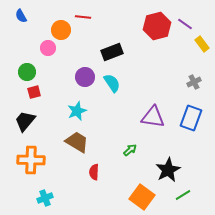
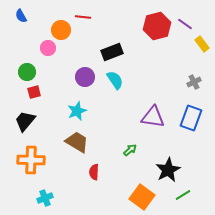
cyan semicircle: moved 3 px right, 3 px up
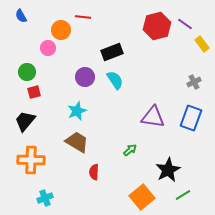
orange square: rotated 15 degrees clockwise
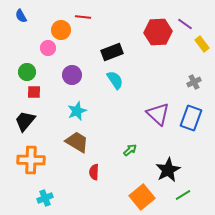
red hexagon: moved 1 px right, 6 px down; rotated 12 degrees clockwise
purple circle: moved 13 px left, 2 px up
red square: rotated 16 degrees clockwise
purple triangle: moved 5 px right, 3 px up; rotated 35 degrees clockwise
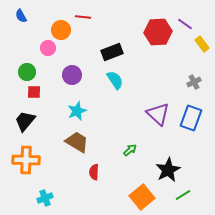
orange cross: moved 5 px left
